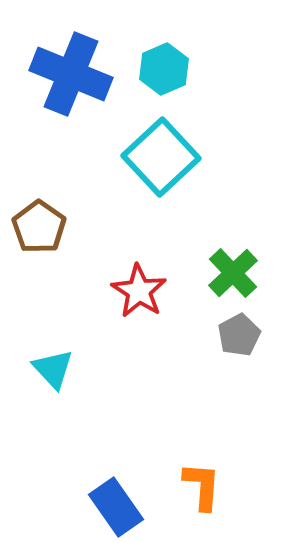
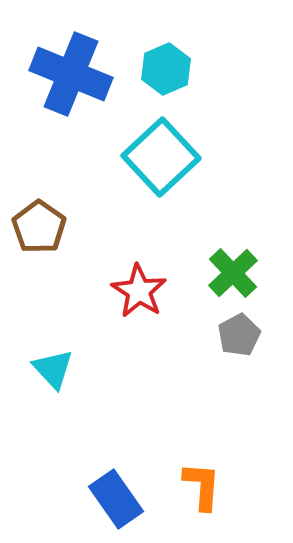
cyan hexagon: moved 2 px right
blue rectangle: moved 8 px up
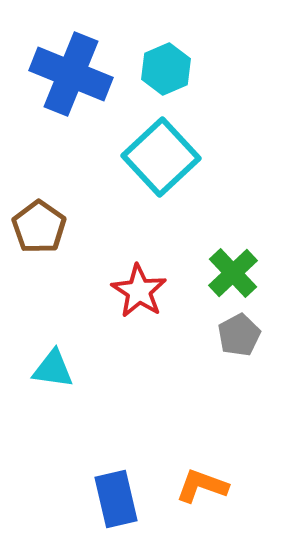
cyan triangle: rotated 39 degrees counterclockwise
orange L-shape: rotated 74 degrees counterclockwise
blue rectangle: rotated 22 degrees clockwise
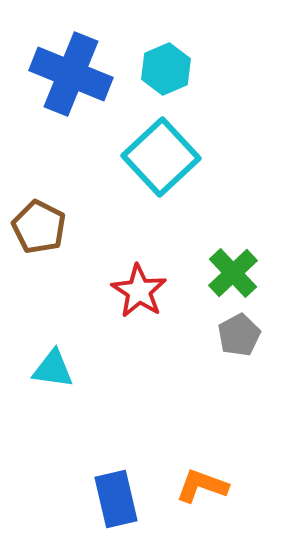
brown pentagon: rotated 8 degrees counterclockwise
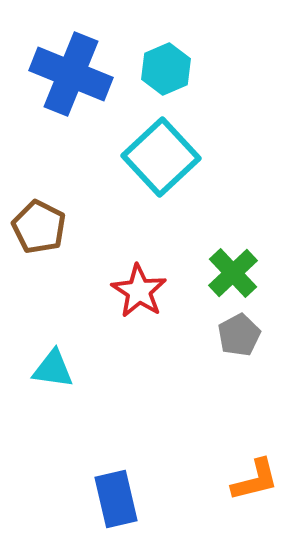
orange L-shape: moved 53 px right, 6 px up; rotated 146 degrees clockwise
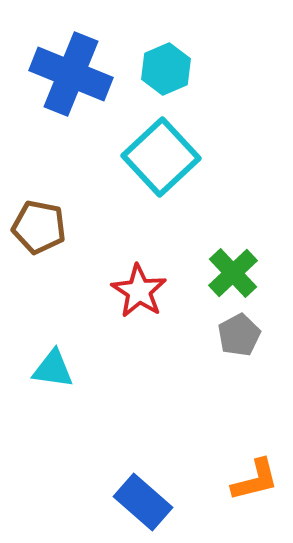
brown pentagon: rotated 16 degrees counterclockwise
blue rectangle: moved 27 px right, 3 px down; rotated 36 degrees counterclockwise
